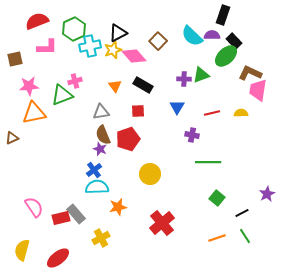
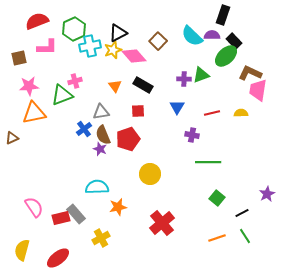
brown square at (15, 59): moved 4 px right, 1 px up
blue cross at (94, 170): moved 10 px left, 41 px up
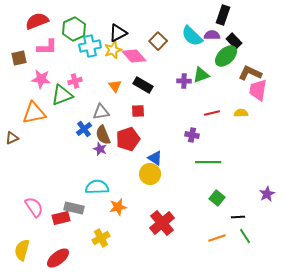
purple cross at (184, 79): moved 2 px down
pink star at (29, 86): moved 12 px right, 7 px up; rotated 12 degrees clockwise
blue triangle at (177, 107): moved 22 px left, 51 px down; rotated 28 degrees counterclockwise
black line at (242, 213): moved 4 px left, 4 px down; rotated 24 degrees clockwise
gray rectangle at (76, 214): moved 2 px left, 6 px up; rotated 36 degrees counterclockwise
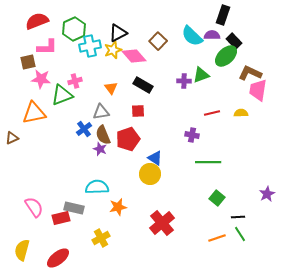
brown square at (19, 58): moved 9 px right, 4 px down
orange triangle at (115, 86): moved 4 px left, 2 px down
green line at (245, 236): moved 5 px left, 2 px up
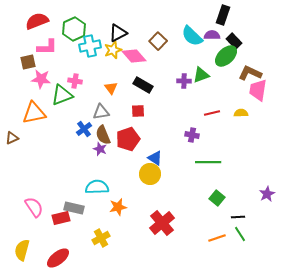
pink cross at (75, 81): rotated 24 degrees clockwise
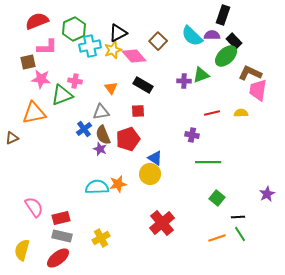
orange star at (118, 207): moved 23 px up
gray rectangle at (74, 208): moved 12 px left, 28 px down
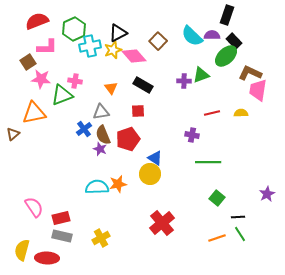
black rectangle at (223, 15): moved 4 px right
brown square at (28, 62): rotated 21 degrees counterclockwise
brown triangle at (12, 138): moved 1 px right, 4 px up; rotated 16 degrees counterclockwise
red ellipse at (58, 258): moved 11 px left; rotated 40 degrees clockwise
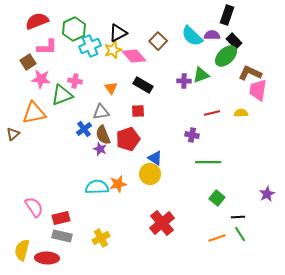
cyan cross at (90, 46): rotated 10 degrees counterclockwise
